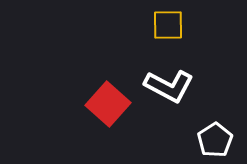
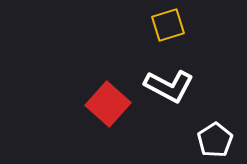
yellow square: rotated 16 degrees counterclockwise
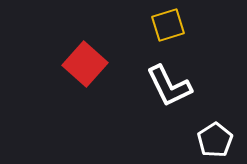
white L-shape: rotated 36 degrees clockwise
red square: moved 23 px left, 40 px up
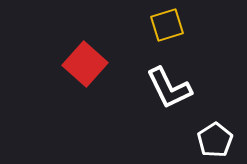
yellow square: moved 1 px left
white L-shape: moved 2 px down
